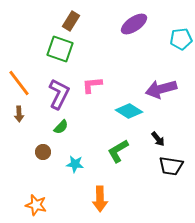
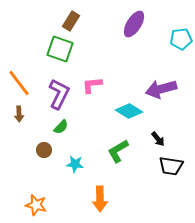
purple ellipse: rotated 24 degrees counterclockwise
brown circle: moved 1 px right, 2 px up
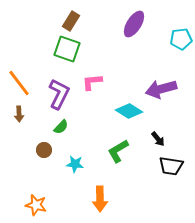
green square: moved 7 px right
pink L-shape: moved 3 px up
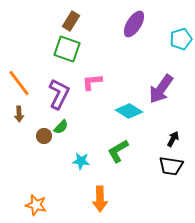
cyan pentagon: rotated 10 degrees counterclockwise
purple arrow: rotated 40 degrees counterclockwise
black arrow: moved 15 px right; rotated 112 degrees counterclockwise
brown circle: moved 14 px up
cyan star: moved 6 px right, 3 px up
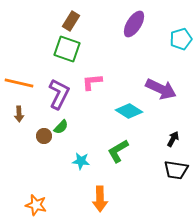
orange line: rotated 40 degrees counterclockwise
purple arrow: rotated 100 degrees counterclockwise
black trapezoid: moved 5 px right, 4 px down
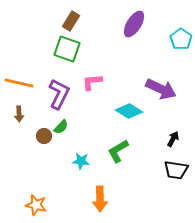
cyan pentagon: rotated 20 degrees counterclockwise
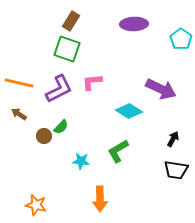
purple ellipse: rotated 56 degrees clockwise
purple L-shape: moved 5 px up; rotated 36 degrees clockwise
brown arrow: rotated 126 degrees clockwise
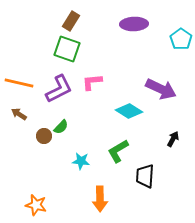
black trapezoid: moved 31 px left, 6 px down; rotated 85 degrees clockwise
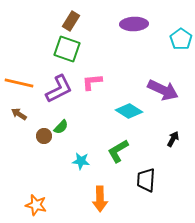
purple arrow: moved 2 px right, 1 px down
black trapezoid: moved 1 px right, 4 px down
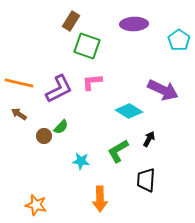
cyan pentagon: moved 2 px left, 1 px down
green square: moved 20 px right, 3 px up
black arrow: moved 24 px left
